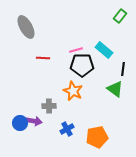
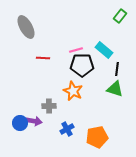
black line: moved 6 px left
green triangle: rotated 18 degrees counterclockwise
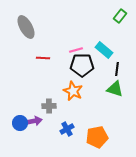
purple arrow: rotated 21 degrees counterclockwise
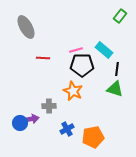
purple arrow: moved 3 px left, 2 px up
orange pentagon: moved 4 px left
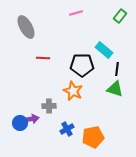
pink line: moved 37 px up
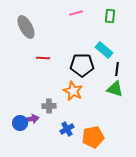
green rectangle: moved 10 px left; rotated 32 degrees counterclockwise
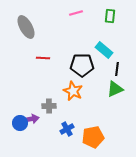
green triangle: rotated 42 degrees counterclockwise
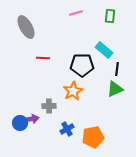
orange star: rotated 18 degrees clockwise
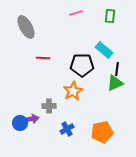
green triangle: moved 6 px up
orange pentagon: moved 9 px right, 5 px up
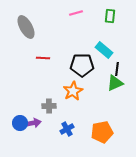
purple arrow: moved 2 px right, 4 px down
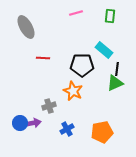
orange star: rotated 18 degrees counterclockwise
gray cross: rotated 16 degrees counterclockwise
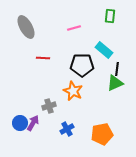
pink line: moved 2 px left, 15 px down
purple arrow: rotated 49 degrees counterclockwise
orange pentagon: moved 2 px down
